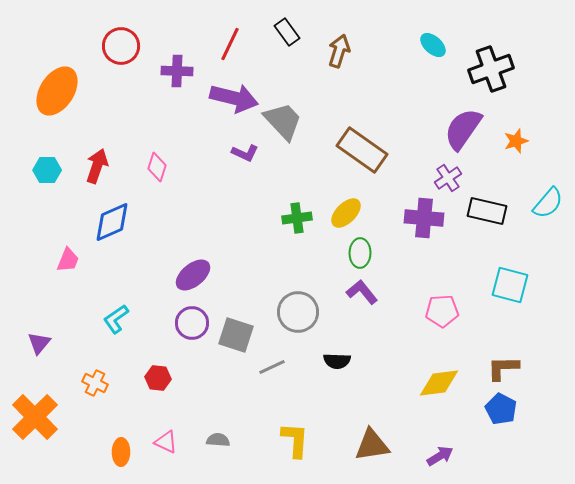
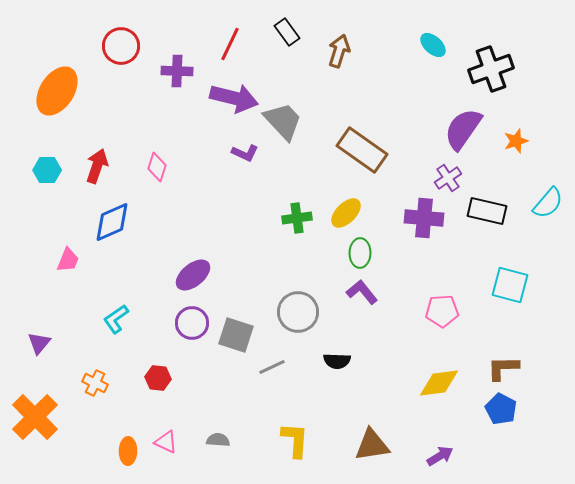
orange ellipse at (121, 452): moved 7 px right, 1 px up
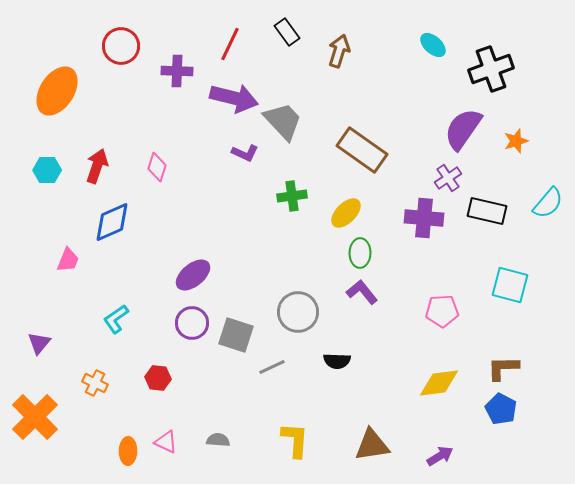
green cross at (297, 218): moved 5 px left, 22 px up
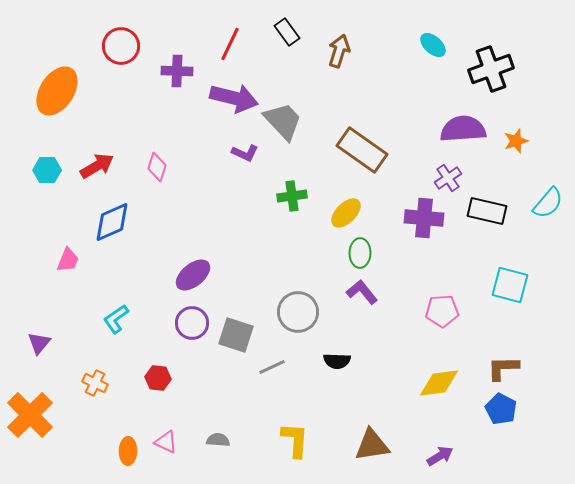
purple semicircle at (463, 129): rotated 51 degrees clockwise
red arrow at (97, 166): rotated 40 degrees clockwise
orange cross at (35, 417): moved 5 px left, 2 px up
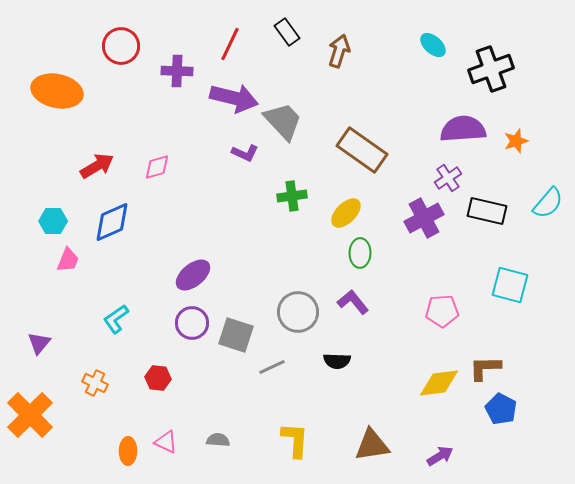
orange ellipse at (57, 91): rotated 69 degrees clockwise
pink diamond at (157, 167): rotated 56 degrees clockwise
cyan hexagon at (47, 170): moved 6 px right, 51 px down
purple cross at (424, 218): rotated 33 degrees counterclockwise
purple L-shape at (362, 292): moved 9 px left, 10 px down
brown L-shape at (503, 368): moved 18 px left
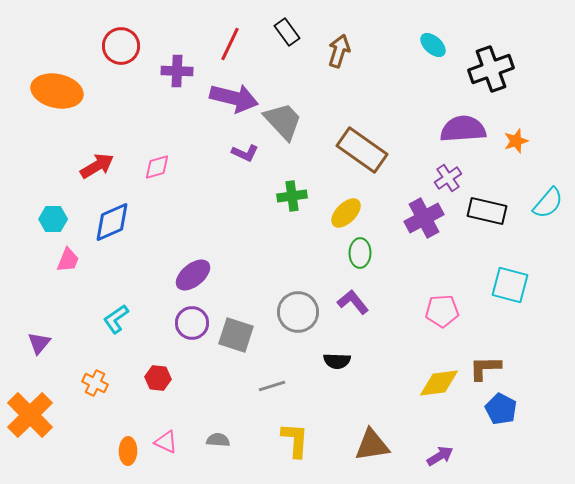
cyan hexagon at (53, 221): moved 2 px up
gray line at (272, 367): moved 19 px down; rotated 8 degrees clockwise
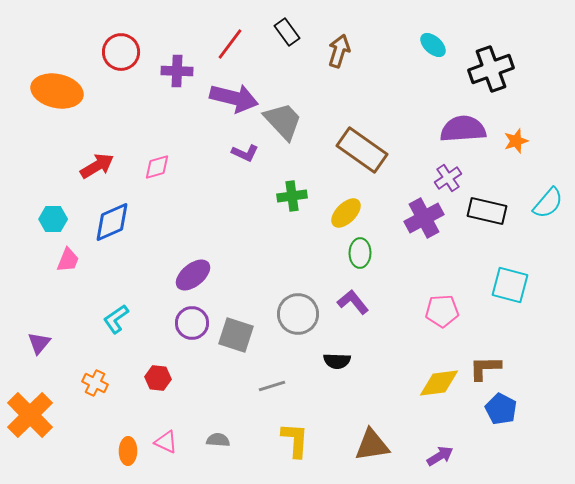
red line at (230, 44): rotated 12 degrees clockwise
red circle at (121, 46): moved 6 px down
gray circle at (298, 312): moved 2 px down
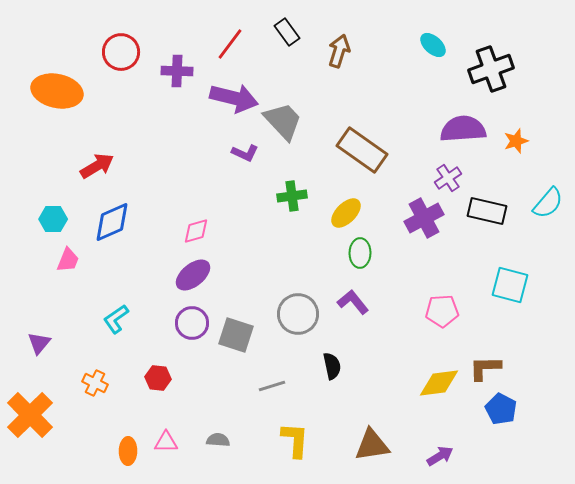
pink diamond at (157, 167): moved 39 px right, 64 px down
black semicircle at (337, 361): moved 5 px left, 5 px down; rotated 104 degrees counterclockwise
pink triangle at (166, 442): rotated 25 degrees counterclockwise
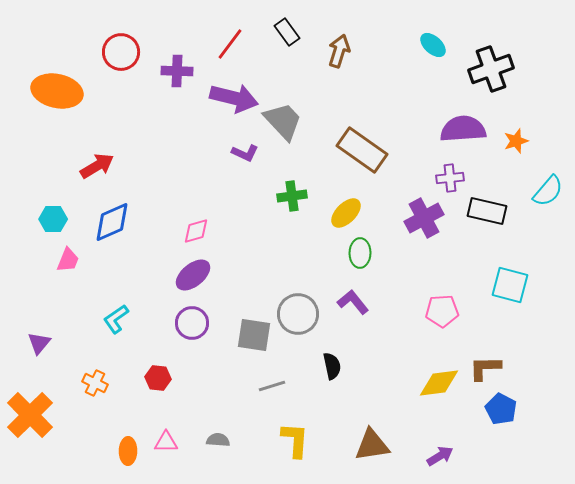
purple cross at (448, 178): moved 2 px right; rotated 28 degrees clockwise
cyan semicircle at (548, 203): moved 12 px up
gray square at (236, 335): moved 18 px right; rotated 9 degrees counterclockwise
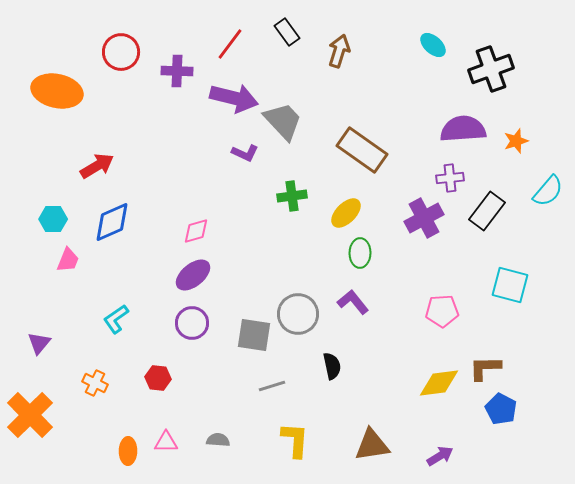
black rectangle at (487, 211): rotated 66 degrees counterclockwise
